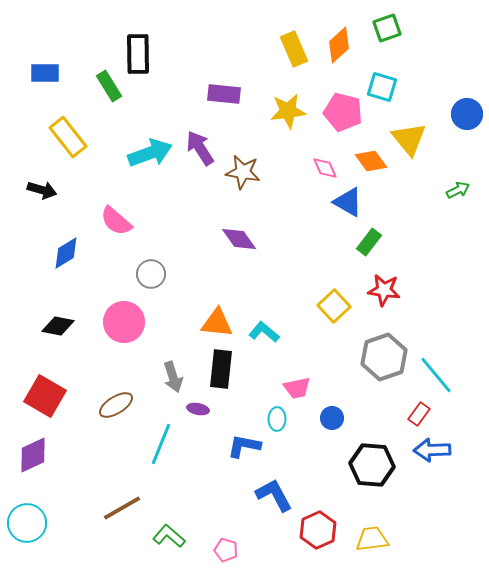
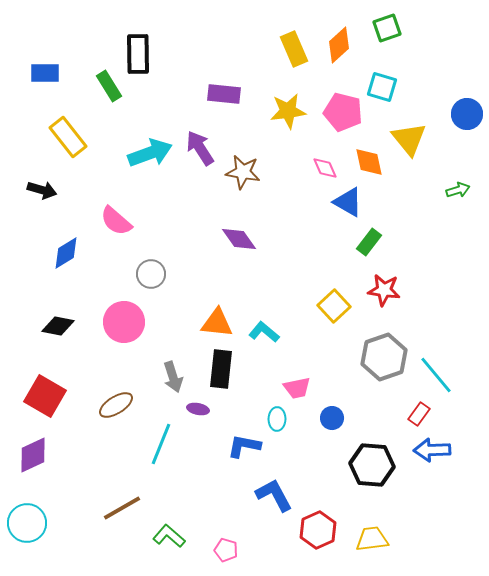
orange diamond at (371, 161): moved 2 px left, 1 px down; rotated 24 degrees clockwise
green arrow at (458, 190): rotated 10 degrees clockwise
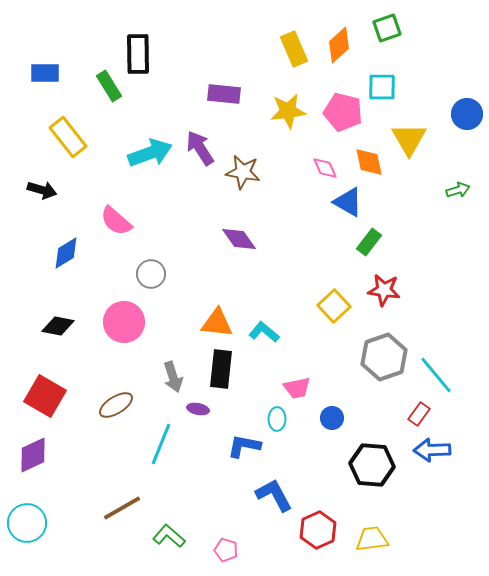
cyan square at (382, 87): rotated 16 degrees counterclockwise
yellow triangle at (409, 139): rotated 9 degrees clockwise
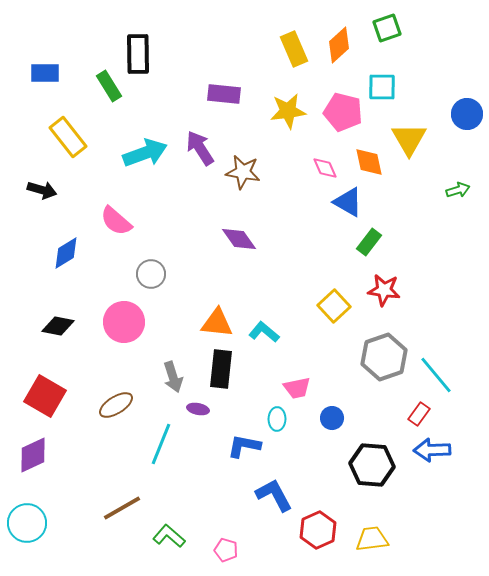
cyan arrow at (150, 153): moved 5 px left
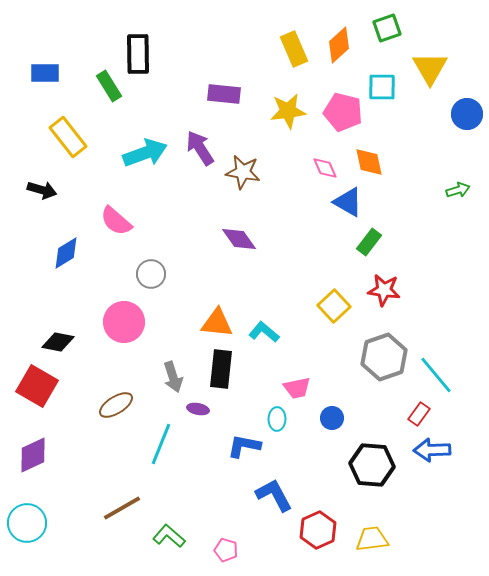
yellow triangle at (409, 139): moved 21 px right, 71 px up
black diamond at (58, 326): moved 16 px down
red square at (45, 396): moved 8 px left, 10 px up
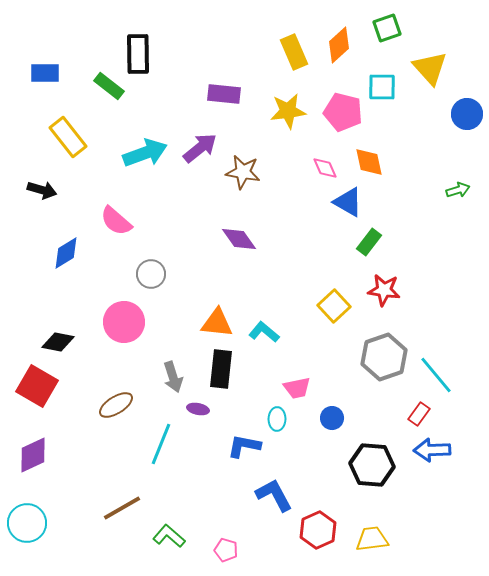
yellow rectangle at (294, 49): moved 3 px down
yellow triangle at (430, 68): rotated 12 degrees counterclockwise
green rectangle at (109, 86): rotated 20 degrees counterclockwise
purple arrow at (200, 148): rotated 84 degrees clockwise
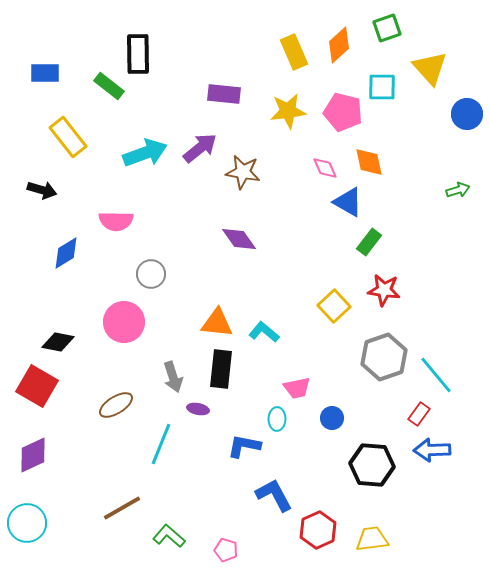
pink semicircle at (116, 221): rotated 40 degrees counterclockwise
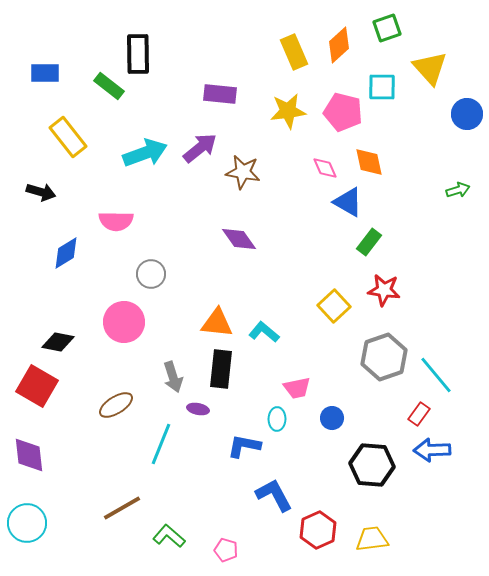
purple rectangle at (224, 94): moved 4 px left
black arrow at (42, 190): moved 1 px left, 2 px down
purple diamond at (33, 455): moved 4 px left; rotated 72 degrees counterclockwise
